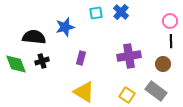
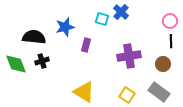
cyan square: moved 6 px right, 6 px down; rotated 24 degrees clockwise
purple rectangle: moved 5 px right, 13 px up
gray rectangle: moved 3 px right, 1 px down
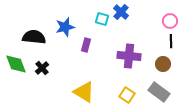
purple cross: rotated 15 degrees clockwise
black cross: moved 7 px down; rotated 24 degrees counterclockwise
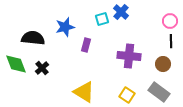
cyan square: rotated 32 degrees counterclockwise
black semicircle: moved 1 px left, 1 px down
